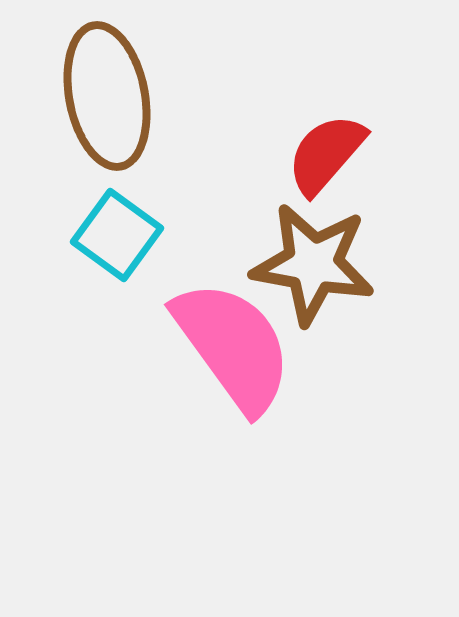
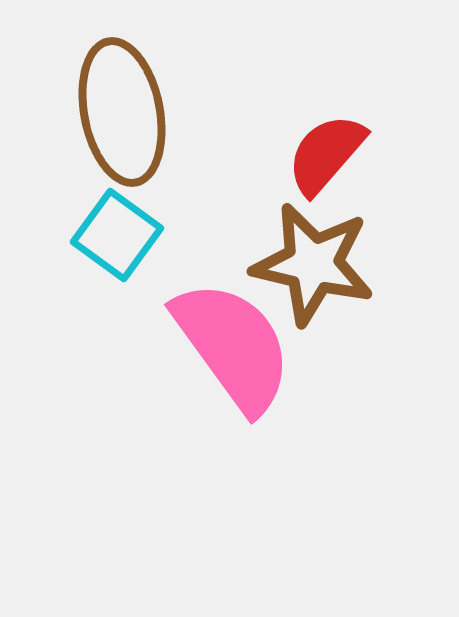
brown ellipse: moved 15 px right, 16 px down
brown star: rotated 3 degrees clockwise
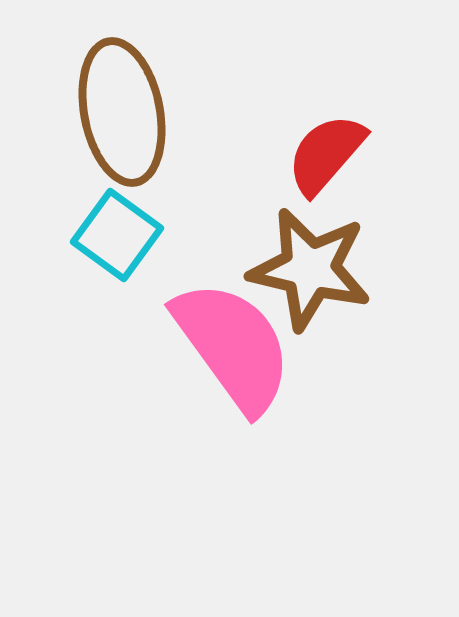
brown star: moved 3 px left, 5 px down
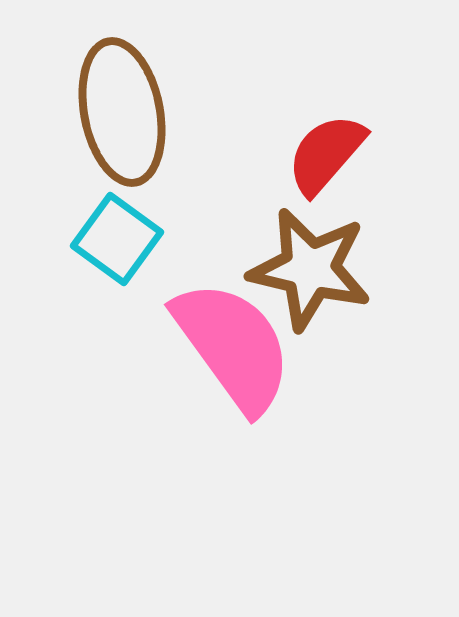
cyan square: moved 4 px down
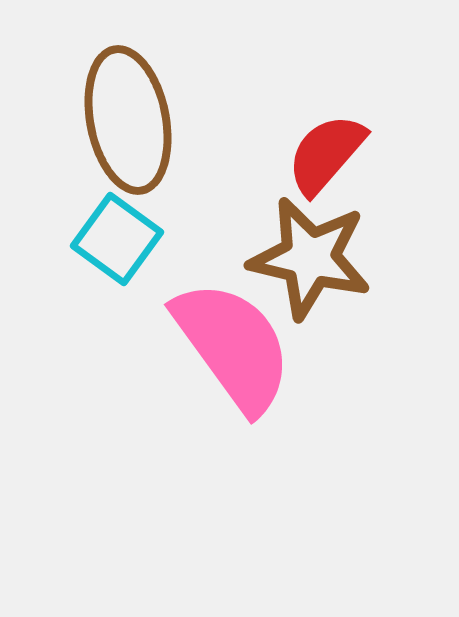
brown ellipse: moved 6 px right, 8 px down
brown star: moved 11 px up
